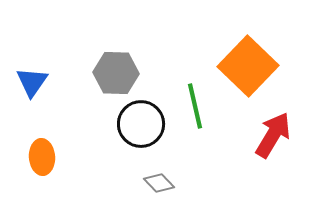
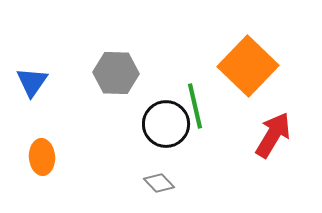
black circle: moved 25 px right
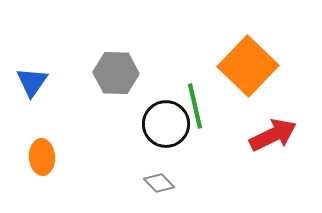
red arrow: rotated 33 degrees clockwise
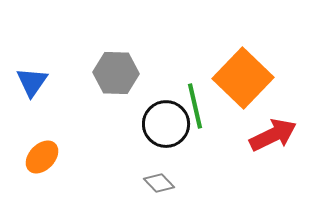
orange square: moved 5 px left, 12 px down
orange ellipse: rotated 48 degrees clockwise
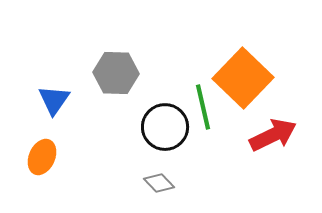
blue triangle: moved 22 px right, 18 px down
green line: moved 8 px right, 1 px down
black circle: moved 1 px left, 3 px down
orange ellipse: rotated 20 degrees counterclockwise
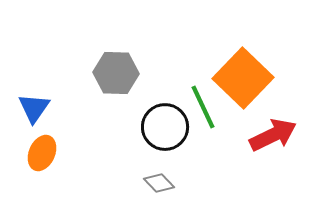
blue triangle: moved 20 px left, 8 px down
green line: rotated 12 degrees counterclockwise
orange ellipse: moved 4 px up
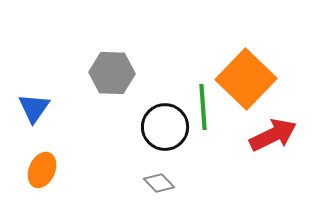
gray hexagon: moved 4 px left
orange square: moved 3 px right, 1 px down
green line: rotated 21 degrees clockwise
orange ellipse: moved 17 px down
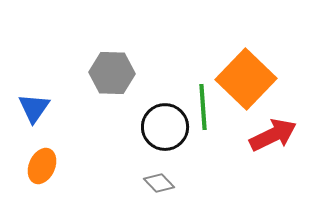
orange ellipse: moved 4 px up
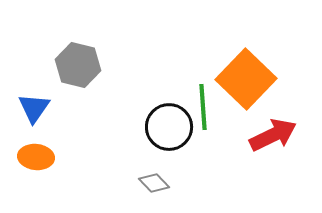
gray hexagon: moved 34 px left, 8 px up; rotated 12 degrees clockwise
black circle: moved 4 px right
orange ellipse: moved 6 px left, 9 px up; rotated 72 degrees clockwise
gray diamond: moved 5 px left
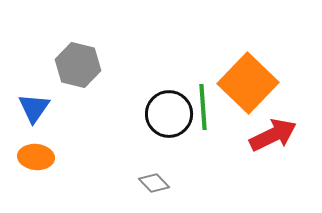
orange square: moved 2 px right, 4 px down
black circle: moved 13 px up
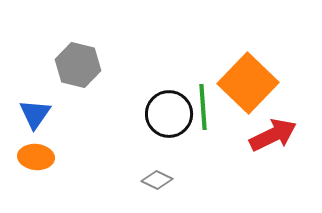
blue triangle: moved 1 px right, 6 px down
gray diamond: moved 3 px right, 3 px up; rotated 20 degrees counterclockwise
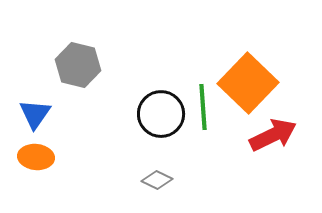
black circle: moved 8 px left
